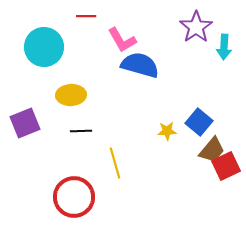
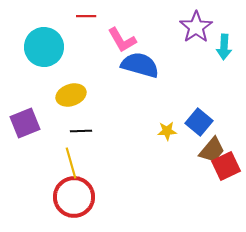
yellow ellipse: rotated 16 degrees counterclockwise
yellow line: moved 44 px left
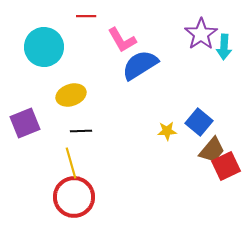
purple star: moved 5 px right, 7 px down
blue semicircle: rotated 48 degrees counterclockwise
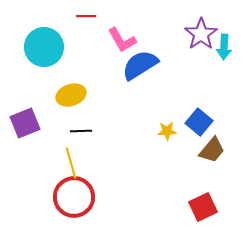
red square: moved 23 px left, 41 px down
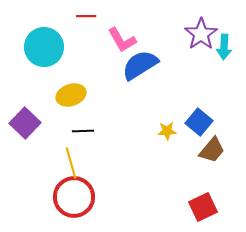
purple square: rotated 24 degrees counterclockwise
black line: moved 2 px right
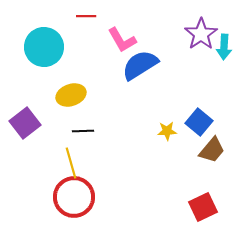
purple square: rotated 8 degrees clockwise
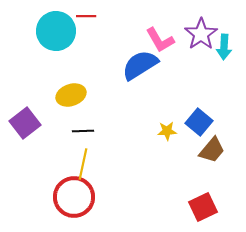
pink L-shape: moved 38 px right
cyan circle: moved 12 px right, 16 px up
yellow line: moved 12 px right, 1 px down; rotated 28 degrees clockwise
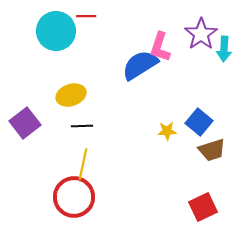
pink L-shape: moved 7 px down; rotated 48 degrees clockwise
cyan arrow: moved 2 px down
black line: moved 1 px left, 5 px up
brown trapezoid: rotated 32 degrees clockwise
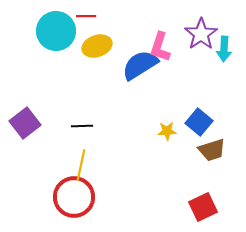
yellow ellipse: moved 26 px right, 49 px up
yellow line: moved 2 px left, 1 px down
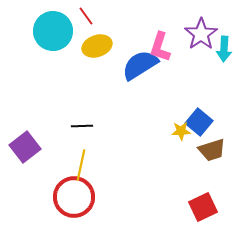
red line: rotated 54 degrees clockwise
cyan circle: moved 3 px left
purple square: moved 24 px down
yellow star: moved 14 px right
